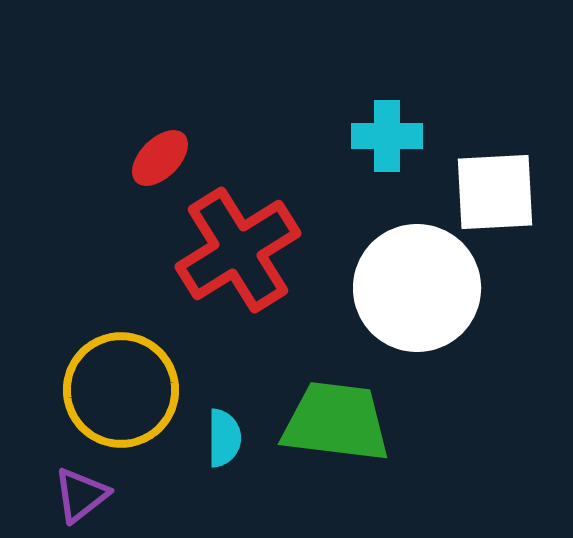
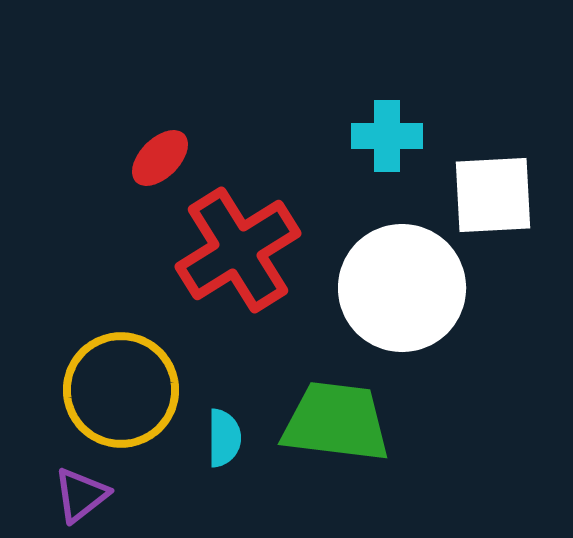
white square: moved 2 px left, 3 px down
white circle: moved 15 px left
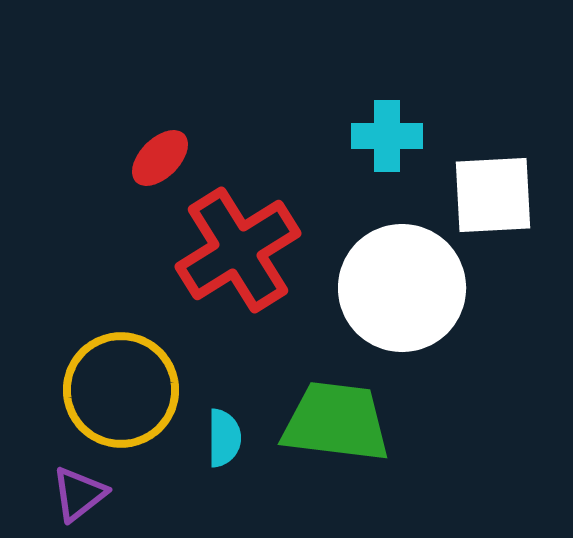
purple triangle: moved 2 px left, 1 px up
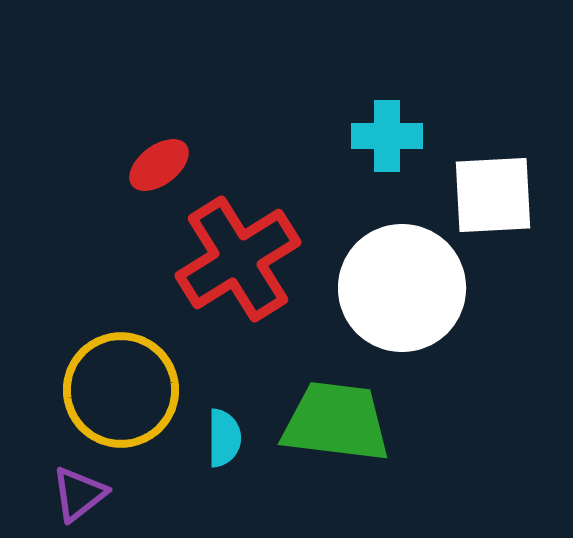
red ellipse: moved 1 px left, 7 px down; rotated 8 degrees clockwise
red cross: moved 9 px down
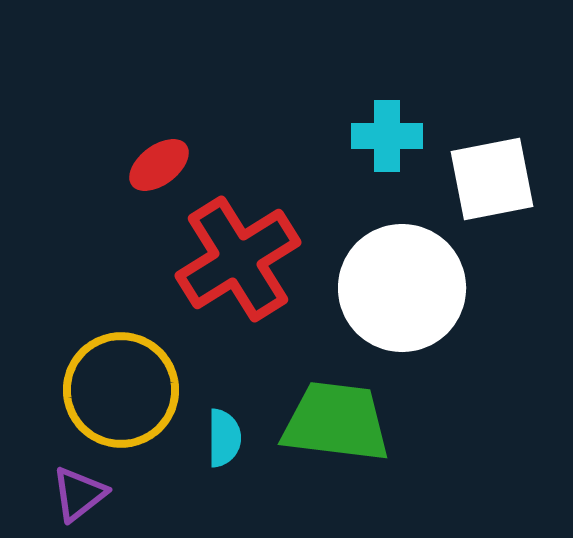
white square: moved 1 px left, 16 px up; rotated 8 degrees counterclockwise
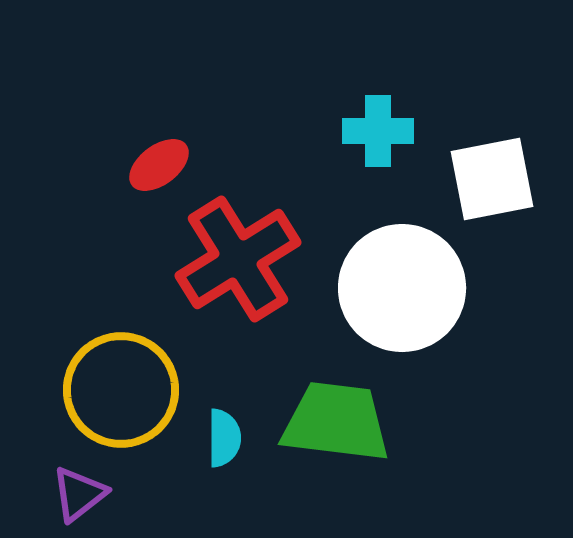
cyan cross: moved 9 px left, 5 px up
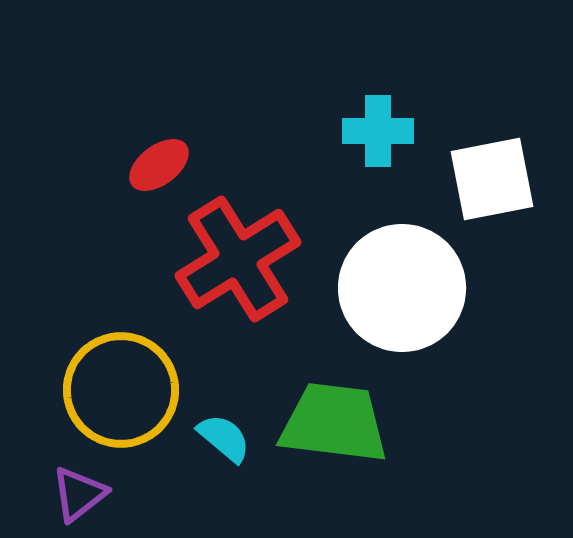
green trapezoid: moved 2 px left, 1 px down
cyan semicircle: rotated 50 degrees counterclockwise
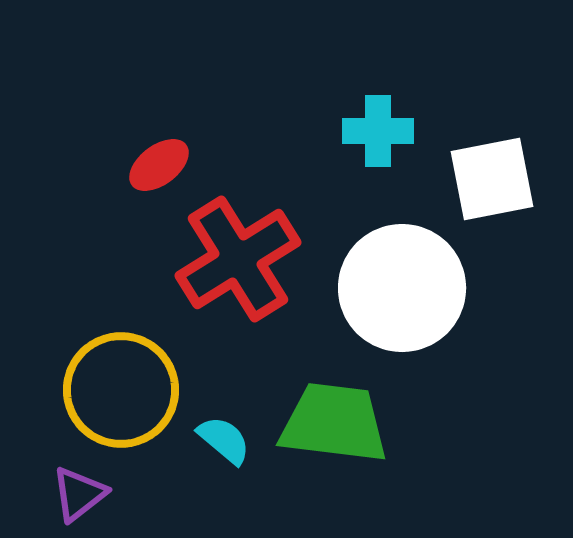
cyan semicircle: moved 2 px down
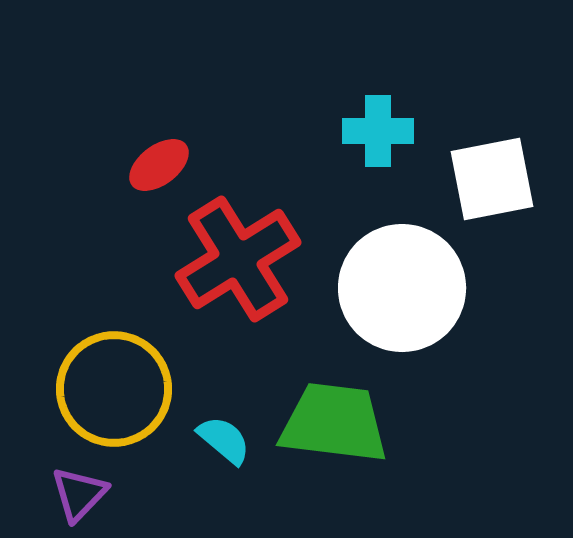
yellow circle: moved 7 px left, 1 px up
purple triangle: rotated 8 degrees counterclockwise
